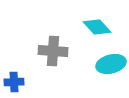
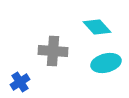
cyan ellipse: moved 5 px left, 1 px up
blue cross: moved 6 px right; rotated 30 degrees counterclockwise
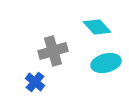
gray cross: rotated 20 degrees counterclockwise
blue cross: moved 15 px right; rotated 18 degrees counterclockwise
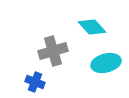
cyan diamond: moved 5 px left
blue cross: rotated 18 degrees counterclockwise
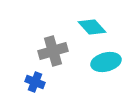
cyan ellipse: moved 1 px up
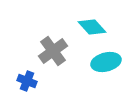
gray cross: rotated 20 degrees counterclockwise
blue cross: moved 8 px left, 1 px up
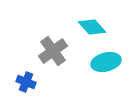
blue cross: moved 1 px left, 1 px down
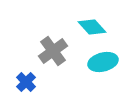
cyan ellipse: moved 3 px left
blue cross: rotated 24 degrees clockwise
